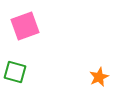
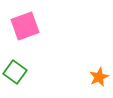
green square: rotated 20 degrees clockwise
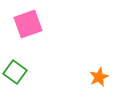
pink square: moved 3 px right, 2 px up
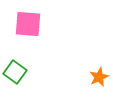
pink square: rotated 24 degrees clockwise
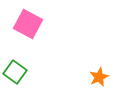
pink square: rotated 24 degrees clockwise
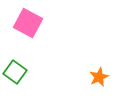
pink square: moved 1 px up
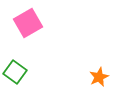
pink square: rotated 32 degrees clockwise
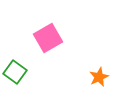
pink square: moved 20 px right, 15 px down
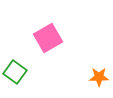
orange star: rotated 24 degrees clockwise
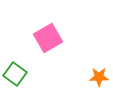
green square: moved 2 px down
